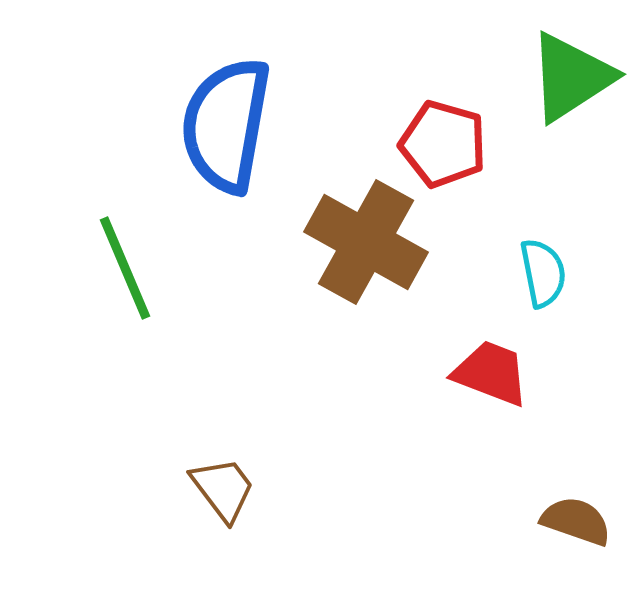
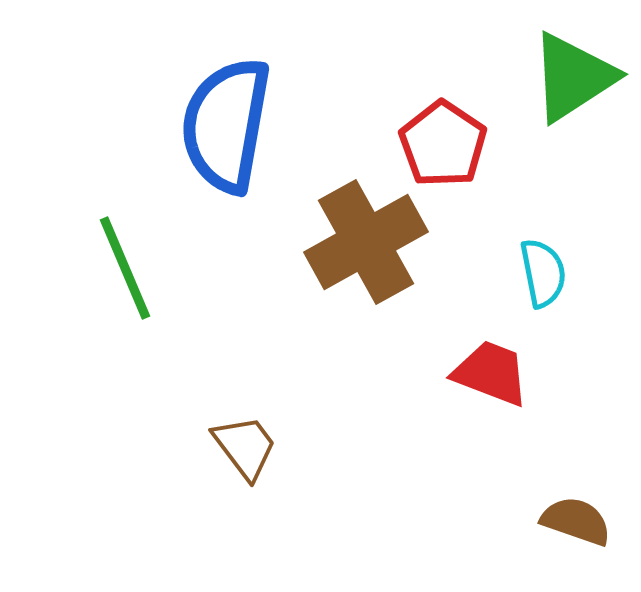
green triangle: moved 2 px right
red pentagon: rotated 18 degrees clockwise
brown cross: rotated 32 degrees clockwise
brown trapezoid: moved 22 px right, 42 px up
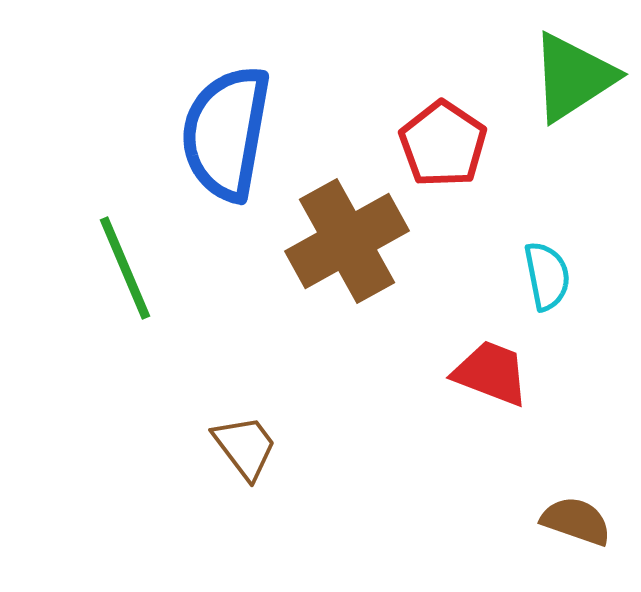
blue semicircle: moved 8 px down
brown cross: moved 19 px left, 1 px up
cyan semicircle: moved 4 px right, 3 px down
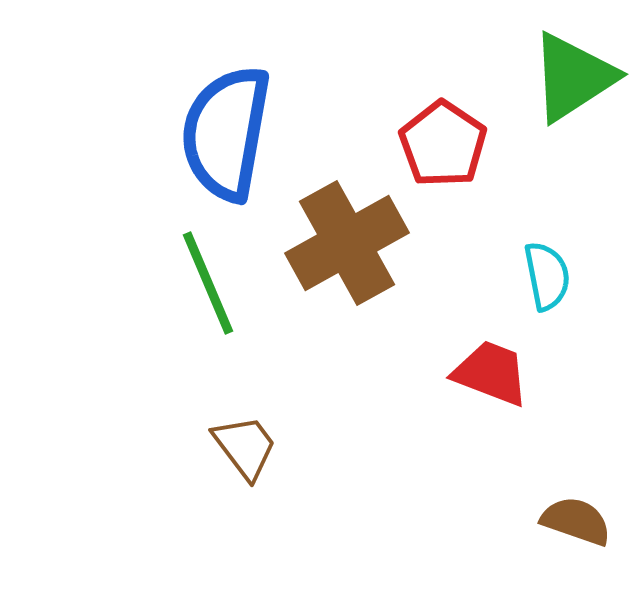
brown cross: moved 2 px down
green line: moved 83 px right, 15 px down
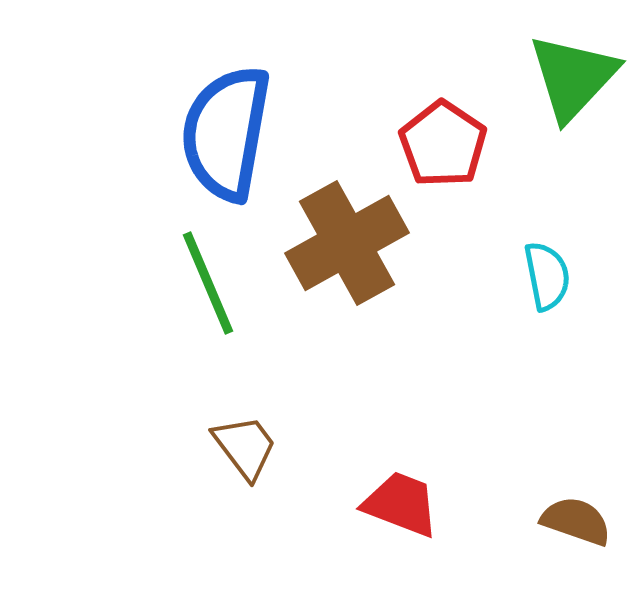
green triangle: rotated 14 degrees counterclockwise
red trapezoid: moved 90 px left, 131 px down
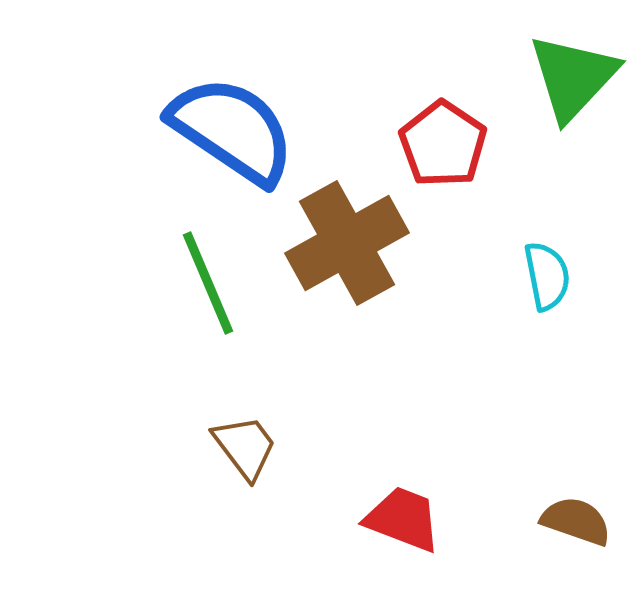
blue semicircle: moved 6 px right, 3 px up; rotated 114 degrees clockwise
red trapezoid: moved 2 px right, 15 px down
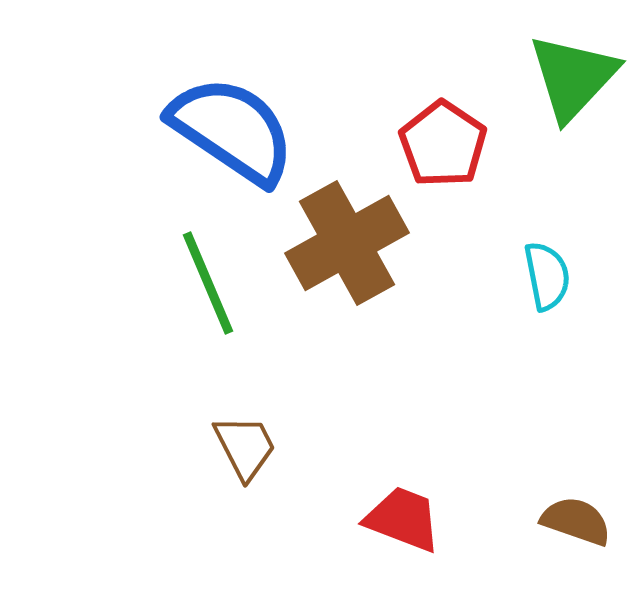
brown trapezoid: rotated 10 degrees clockwise
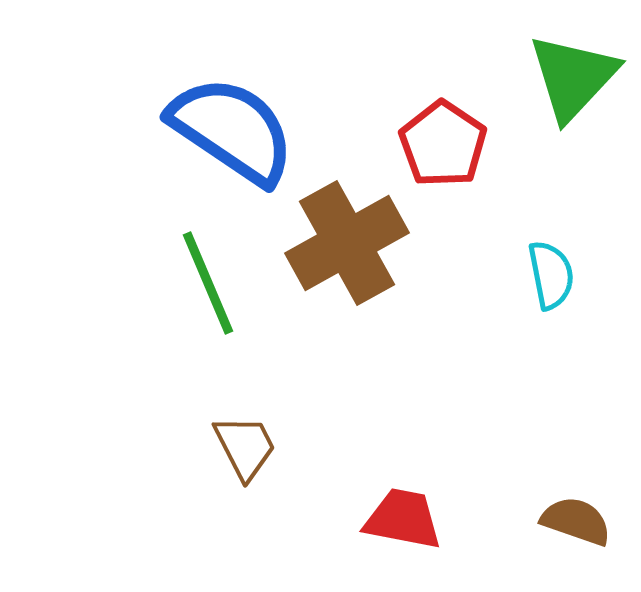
cyan semicircle: moved 4 px right, 1 px up
red trapezoid: rotated 10 degrees counterclockwise
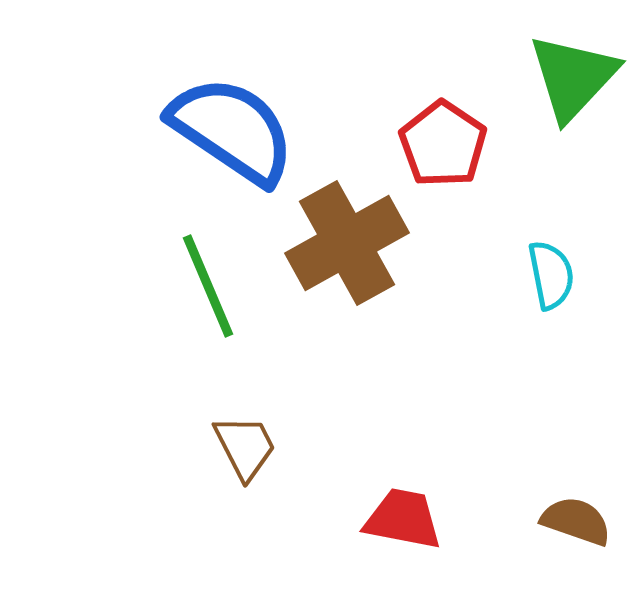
green line: moved 3 px down
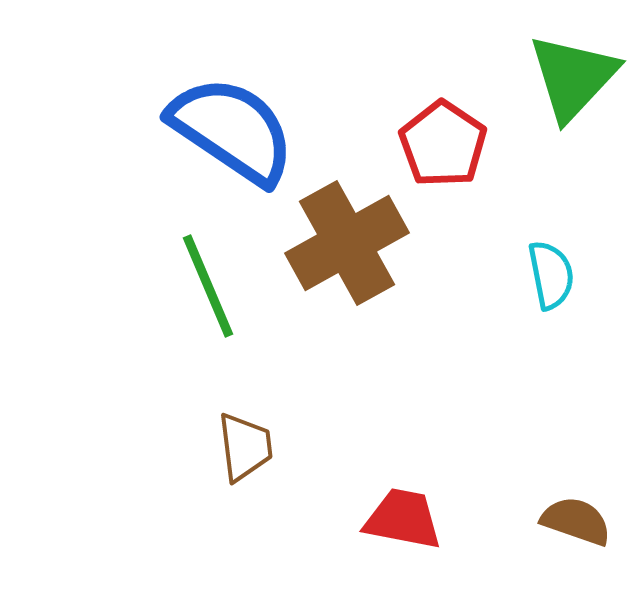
brown trapezoid: rotated 20 degrees clockwise
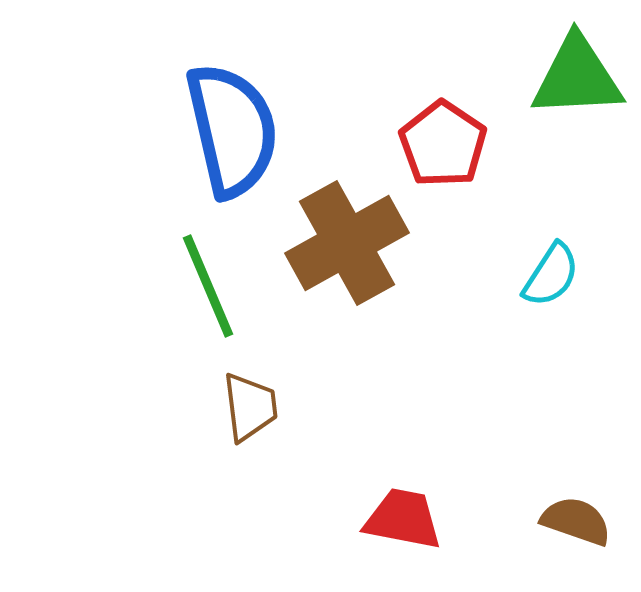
green triangle: moved 4 px right; rotated 44 degrees clockwise
blue semicircle: rotated 43 degrees clockwise
cyan semicircle: rotated 44 degrees clockwise
brown trapezoid: moved 5 px right, 40 px up
